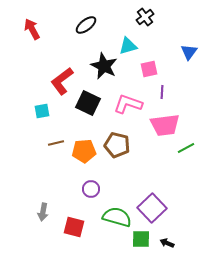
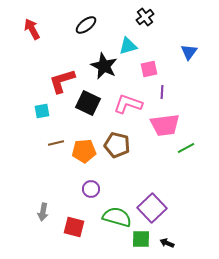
red L-shape: rotated 20 degrees clockwise
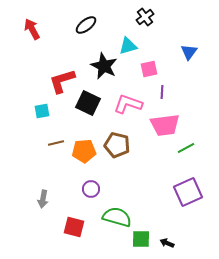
purple square: moved 36 px right, 16 px up; rotated 20 degrees clockwise
gray arrow: moved 13 px up
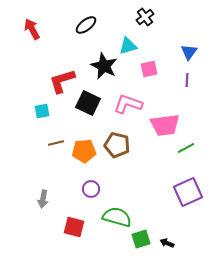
purple line: moved 25 px right, 12 px up
green square: rotated 18 degrees counterclockwise
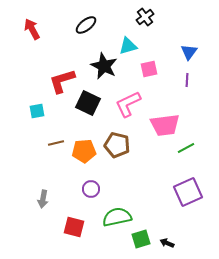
pink L-shape: rotated 44 degrees counterclockwise
cyan square: moved 5 px left
green semicircle: rotated 28 degrees counterclockwise
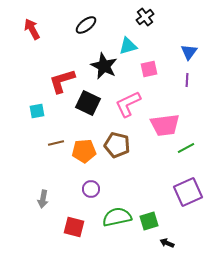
green square: moved 8 px right, 18 px up
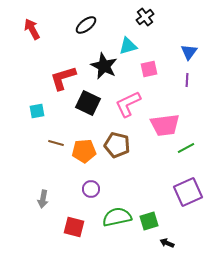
red L-shape: moved 1 px right, 3 px up
brown line: rotated 28 degrees clockwise
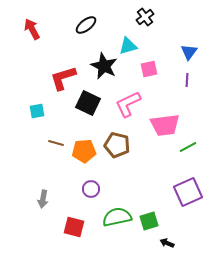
green line: moved 2 px right, 1 px up
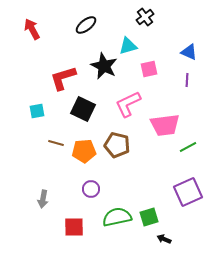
blue triangle: rotated 42 degrees counterclockwise
black square: moved 5 px left, 6 px down
green square: moved 4 px up
red square: rotated 15 degrees counterclockwise
black arrow: moved 3 px left, 4 px up
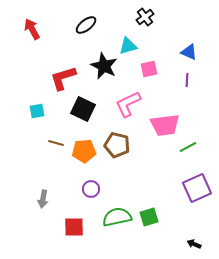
purple square: moved 9 px right, 4 px up
black arrow: moved 30 px right, 5 px down
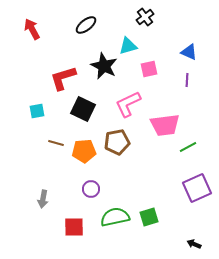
brown pentagon: moved 3 px up; rotated 25 degrees counterclockwise
green semicircle: moved 2 px left
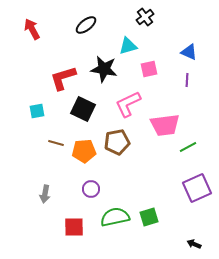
black star: moved 3 px down; rotated 16 degrees counterclockwise
gray arrow: moved 2 px right, 5 px up
